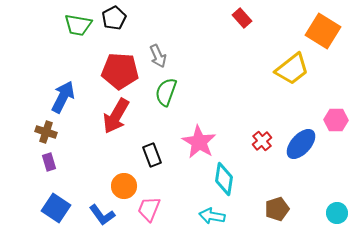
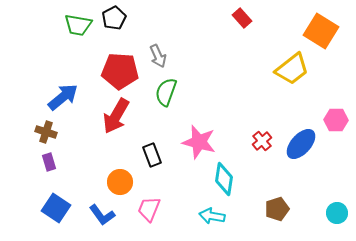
orange square: moved 2 px left
blue arrow: rotated 24 degrees clockwise
pink star: rotated 16 degrees counterclockwise
orange circle: moved 4 px left, 4 px up
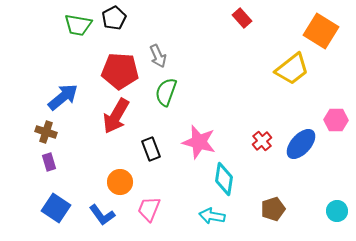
black rectangle: moved 1 px left, 6 px up
brown pentagon: moved 4 px left
cyan circle: moved 2 px up
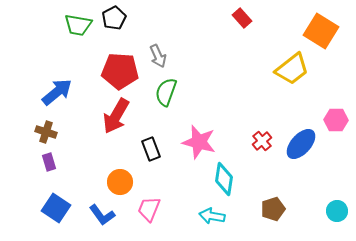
blue arrow: moved 6 px left, 5 px up
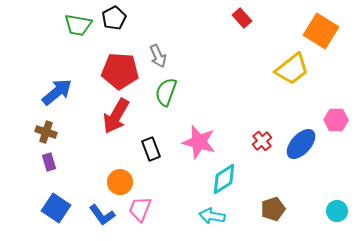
cyan diamond: rotated 48 degrees clockwise
pink trapezoid: moved 9 px left
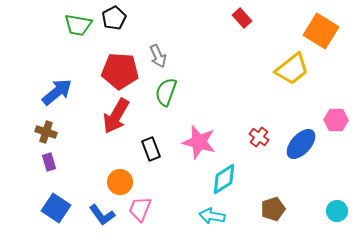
red cross: moved 3 px left, 4 px up; rotated 12 degrees counterclockwise
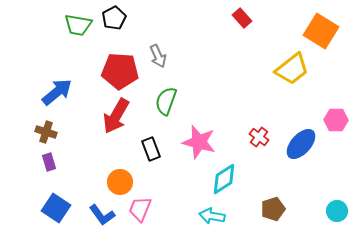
green semicircle: moved 9 px down
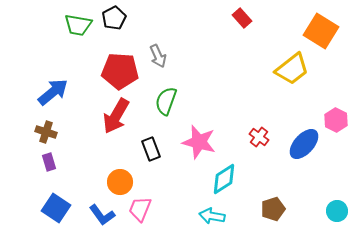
blue arrow: moved 4 px left
pink hexagon: rotated 25 degrees clockwise
blue ellipse: moved 3 px right
